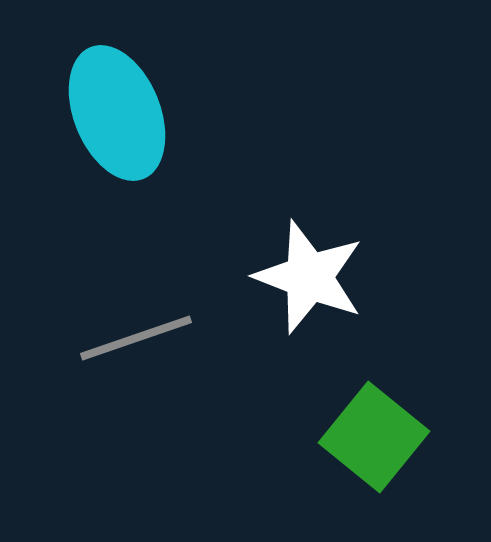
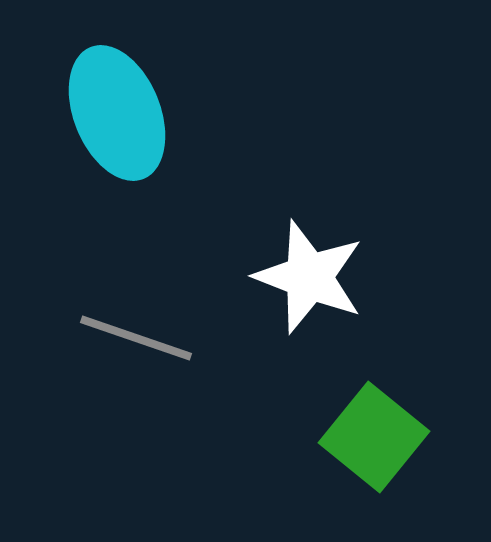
gray line: rotated 38 degrees clockwise
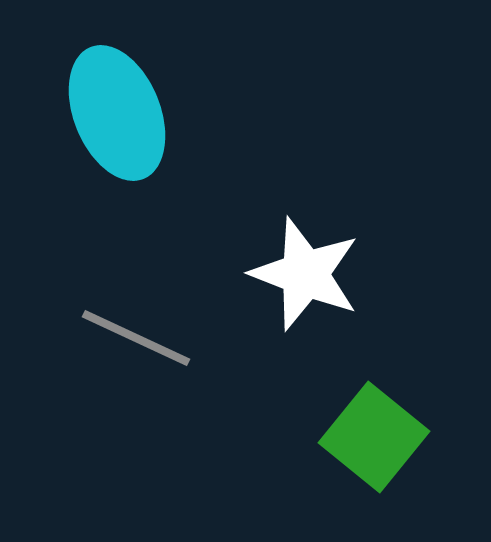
white star: moved 4 px left, 3 px up
gray line: rotated 6 degrees clockwise
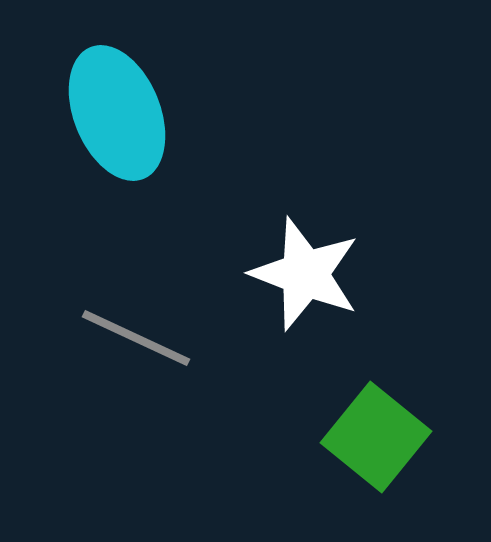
green square: moved 2 px right
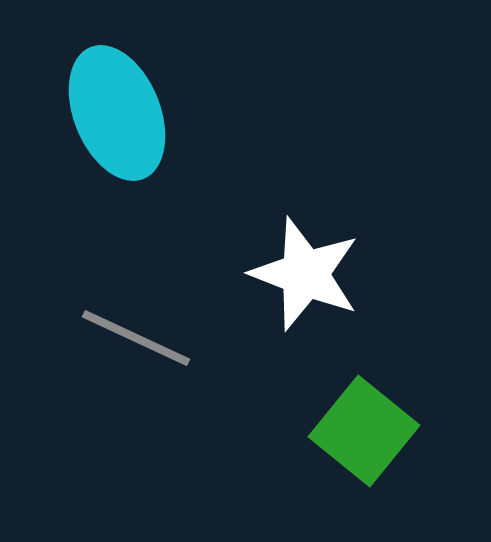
green square: moved 12 px left, 6 px up
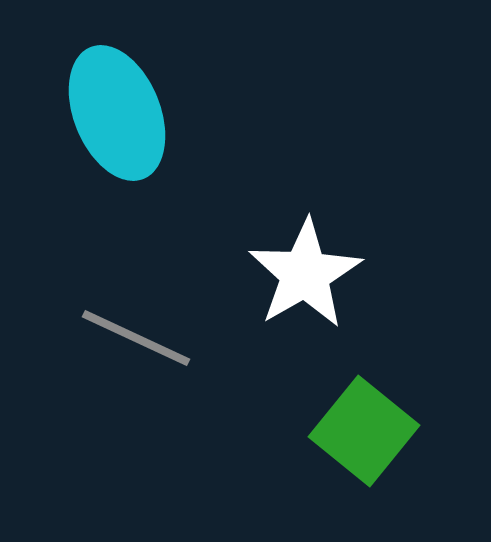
white star: rotated 21 degrees clockwise
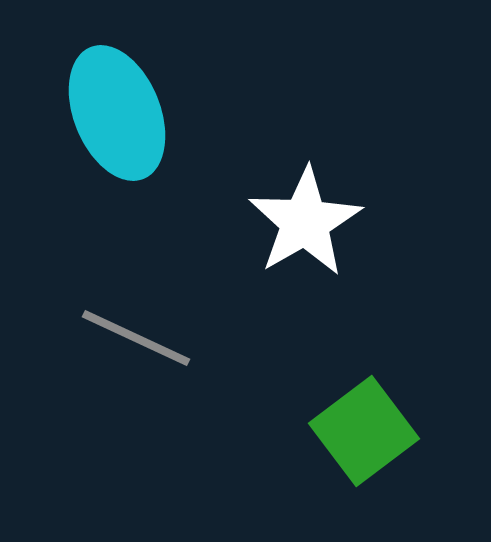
white star: moved 52 px up
green square: rotated 14 degrees clockwise
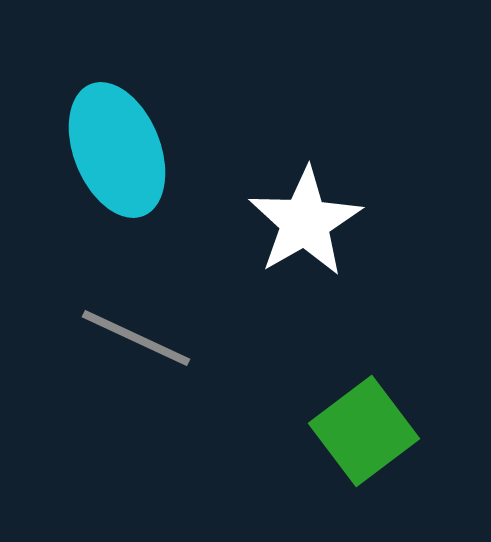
cyan ellipse: moved 37 px down
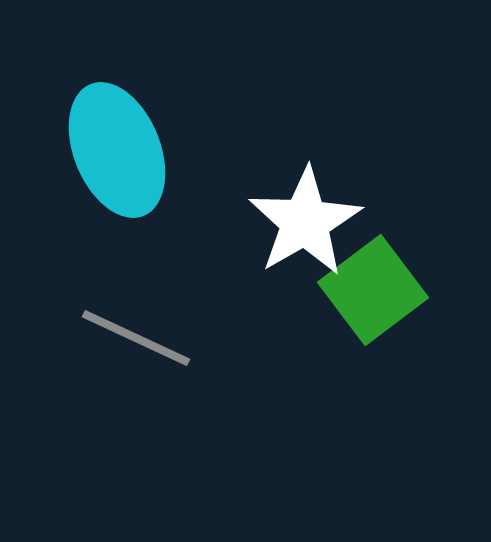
green square: moved 9 px right, 141 px up
